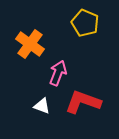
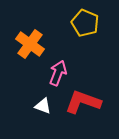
white triangle: moved 1 px right
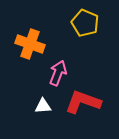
orange cross: rotated 16 degrees counterclockwise
white triangle: rotated 24 degrees counterclockwise
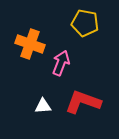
yellow pentagon: rotated 12 degrees counterclockwise
pink arrow: moved 3 px right, 10 px up
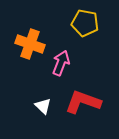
white triangle: rotated 48 degrees clockwise
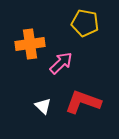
orange cross: rotated 28 degrees counterclockwise
pink arrow: rotated 25 degrees clockwise
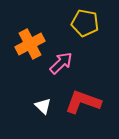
orange cross: rotated 20 degrees counterclockwise
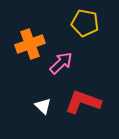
orange cross: rotated 8 degrees clockwise
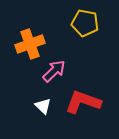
pink arrow: moved 7 px left, 8 px down
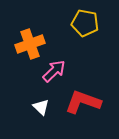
white triangle: moved 2 px left, 1 px down
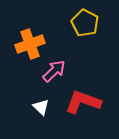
yellow pentagon: rotated 16 degrees clockwise
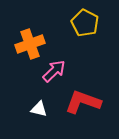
white triangle: moved 2 px left, 2 px down; rotated 30 degrees counterclockwise
